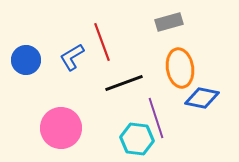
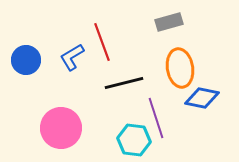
black line: rotated 6 degrees clockwise
cyan hexagon: moved 3 px left, 1 px down
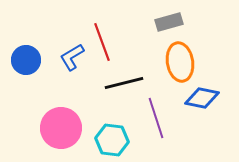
orange ellipse: moved 6 px up
cyan hexagon: moved 22 px left
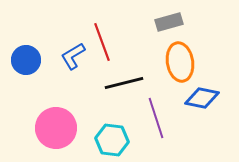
blue L-shape: moved 1 px right, 1 px up
pink circle: moved 5 px left
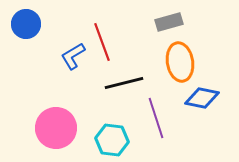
blue circle: moved 36 px up
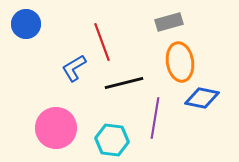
blue L-shape: moved 1 px right, 12 px down
purple line: moved 1 px left; rotated 27 degrees clockwise
